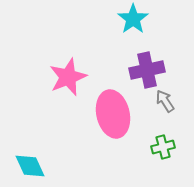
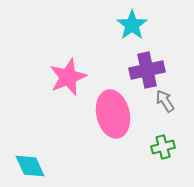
cyan star: moved 1 px left, 6 px down
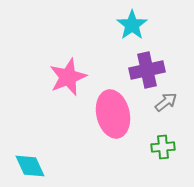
gray arrow: moved 1 px right, 1 px down; rotated 85 degrees clockwise
green cross: rotated 10 degrees clockwise
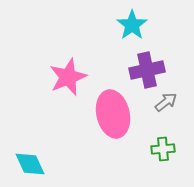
green cross: moved 2 px down
cyan diamond: moved 2 px up
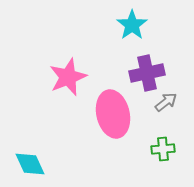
purple cross: moved 3 px down
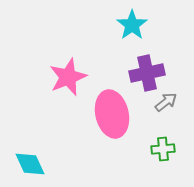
pink ellipse: moved 1 px left
